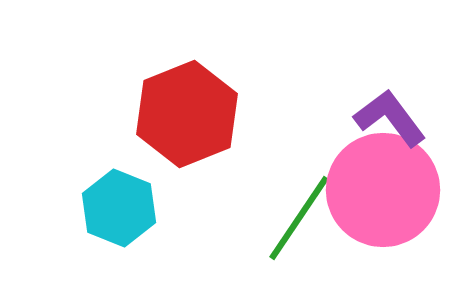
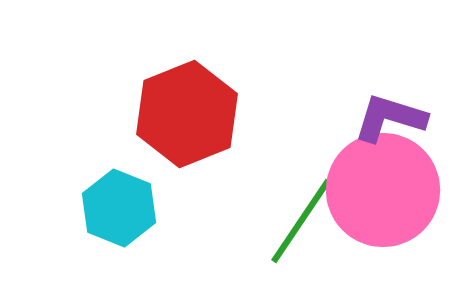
purple L-shape: rotated 36 degrees counterclockwise
green line: moved 2 px right, 3 px down
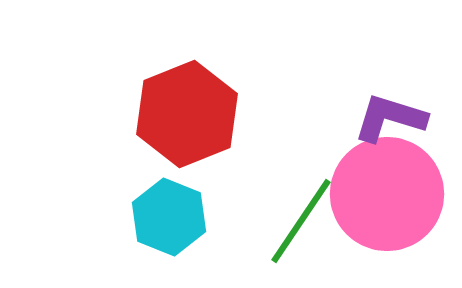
pink circle: moved 4 px right, 4 px down
cyan hexagon: moved 50 px right, 9 px down
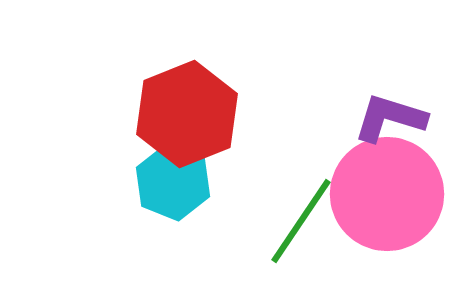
cyan hexagon: moved 4 px right, 35 px up
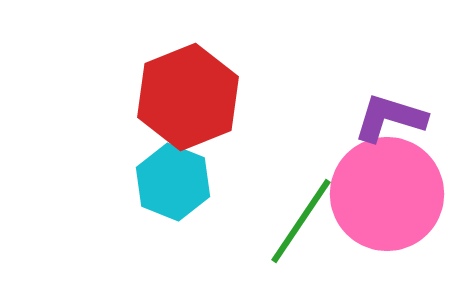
red hexagon: moved 1 px right, 17 px up
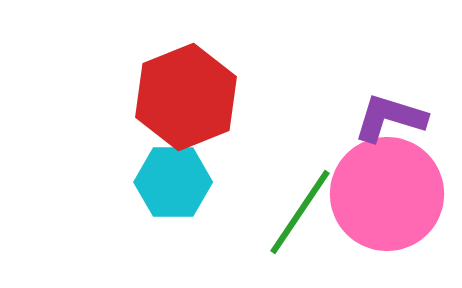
red hexagon: moved 2 px left
cyan hexagon: rotated 22 degrees counterclockwise
green line: moved 1 px left, 9 px up
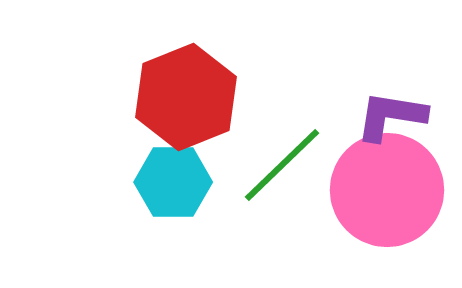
purple L-shape: moved 1 px right, 2 px up; rotated 8 degrees counterclockwise
pink circle: moved 4 px up
green line: moved 18 px left, 47 px up; rotated 12 degrees clockwise
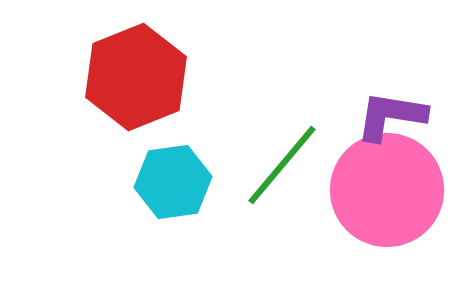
red hexagon: moved 50 px left, 20 px up
green line: rotated 6 degrees counterclockwise
cyan hexagon: rotated 8 degrees counterclockwise
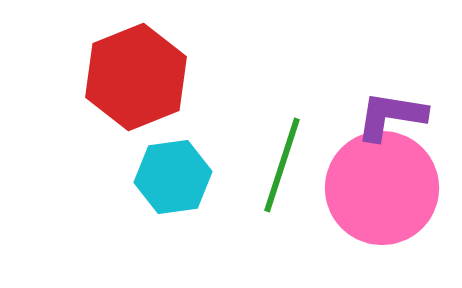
green line: rotated 22 degrees counterclockwise
cyan hexagon: moved 5 px up
pink circle: moved 5 px left, 2 px up
